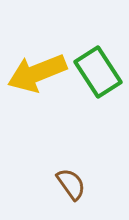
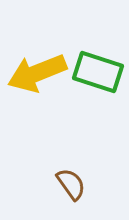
green rectangle: rotated 39 degrees counterclockwise
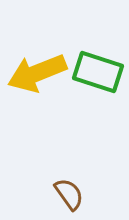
brown semicircle: moved 2 px left, 10 px down
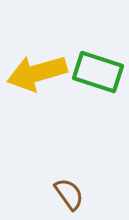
yellow arrow: rotated 6 degrees clockwise
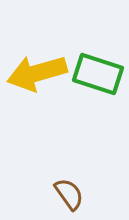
green rectangle: moved 2 px down
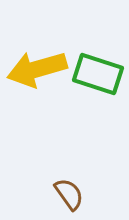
yellow arrow: moved 4 px up
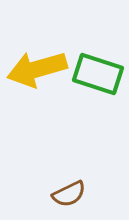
brown semicircle: rotated 100 degrees clockwise
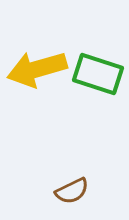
brown semicircle: moved 3 px right, 3 px up
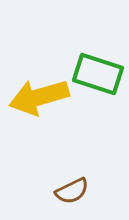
yellow arrow: moved 2 px right, 28 px down
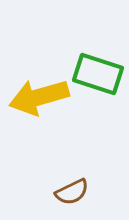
brown semicircle: moved 1 px down
